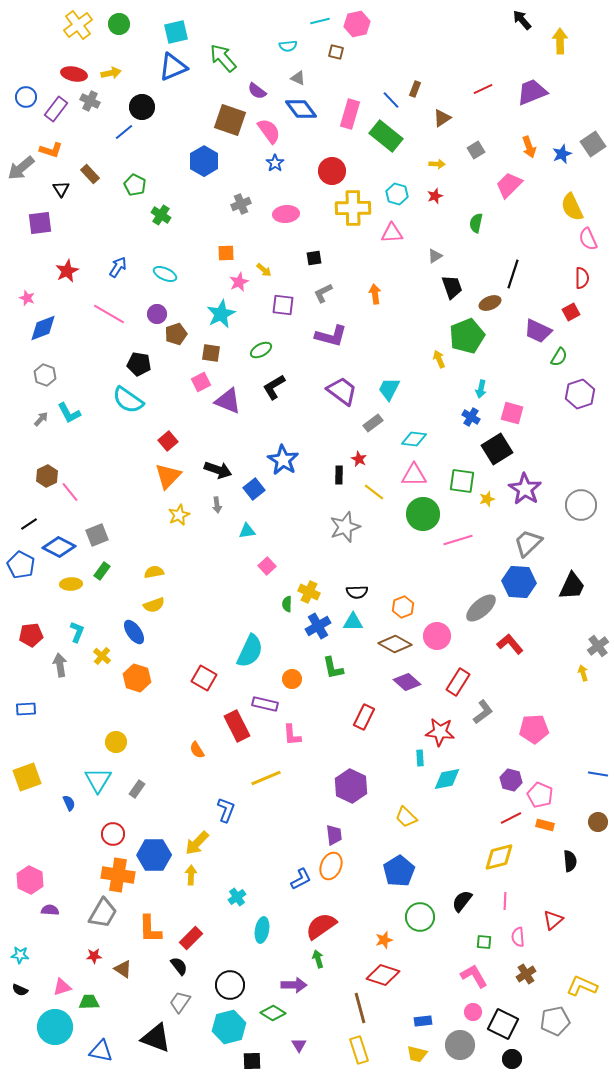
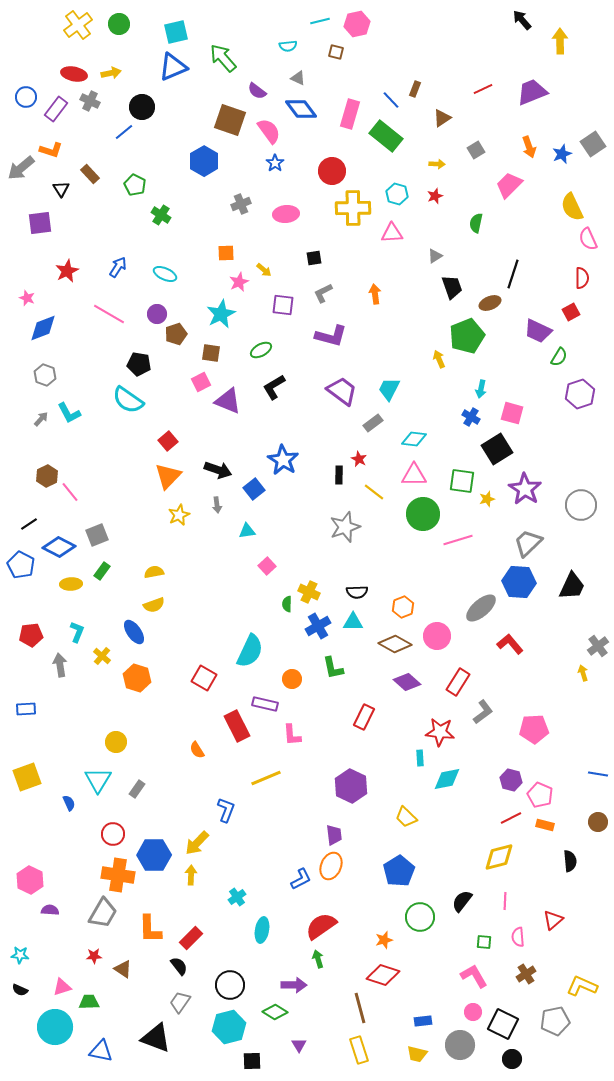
green diamond at (273, 1013): moved 2 px right, 1 px up
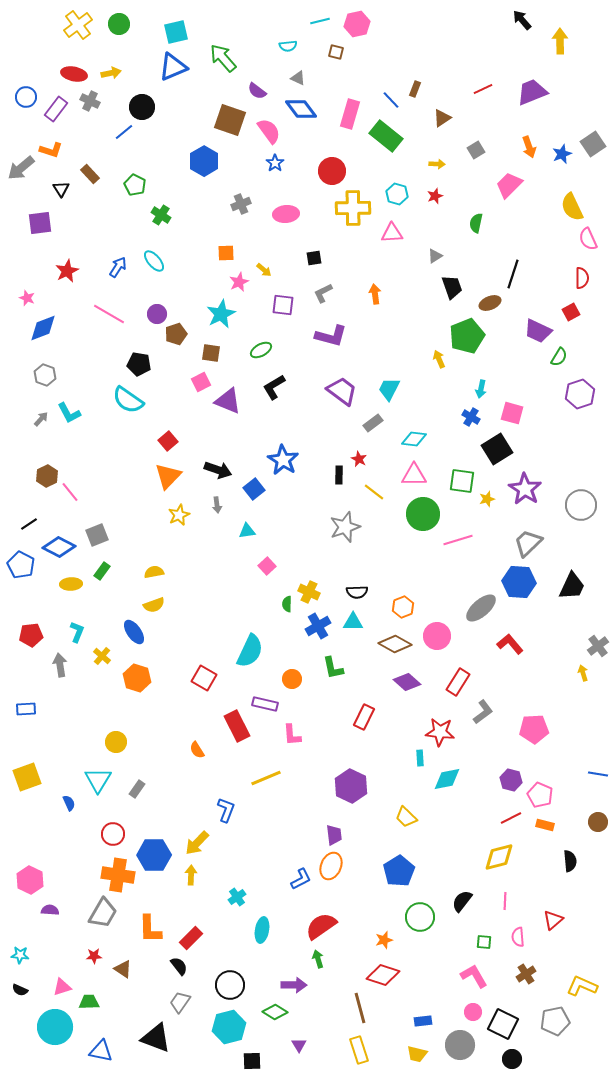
cyan ellipse at (165, 274): moved 11 px left, 13 px up; rotated 25 degrees clockwise
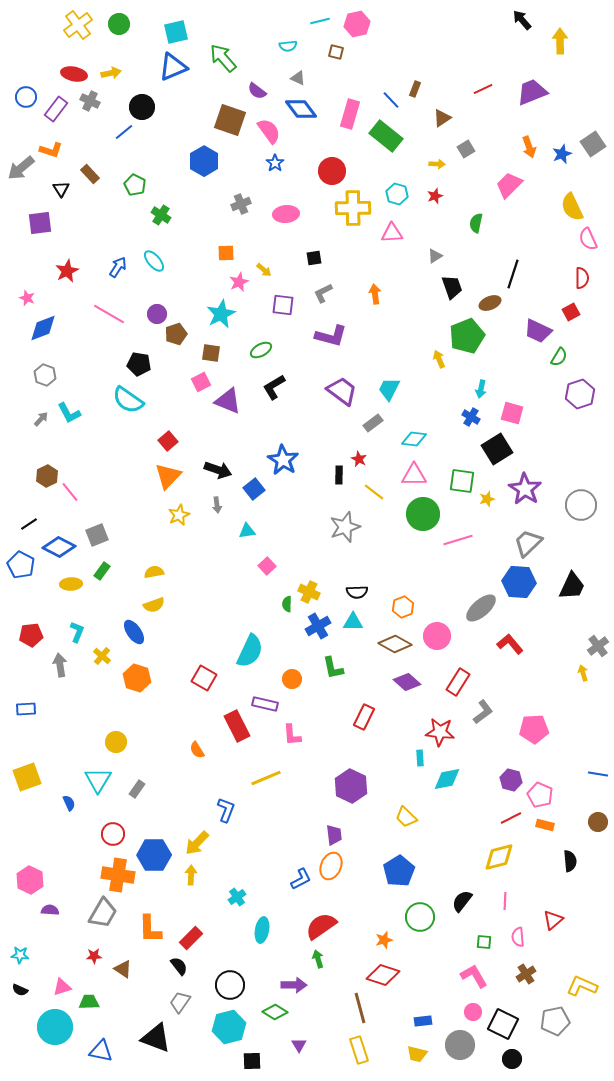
gray square at (476, 150): moved 10 px left, 1 px up
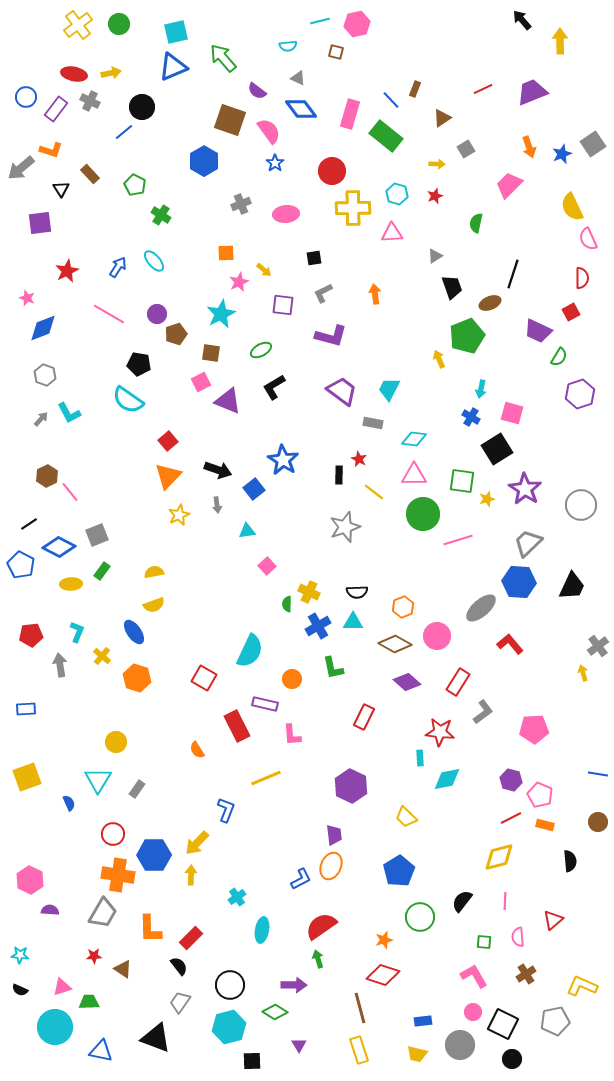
gray rectangle at (373, 423): rotated 48 degrees clockwise
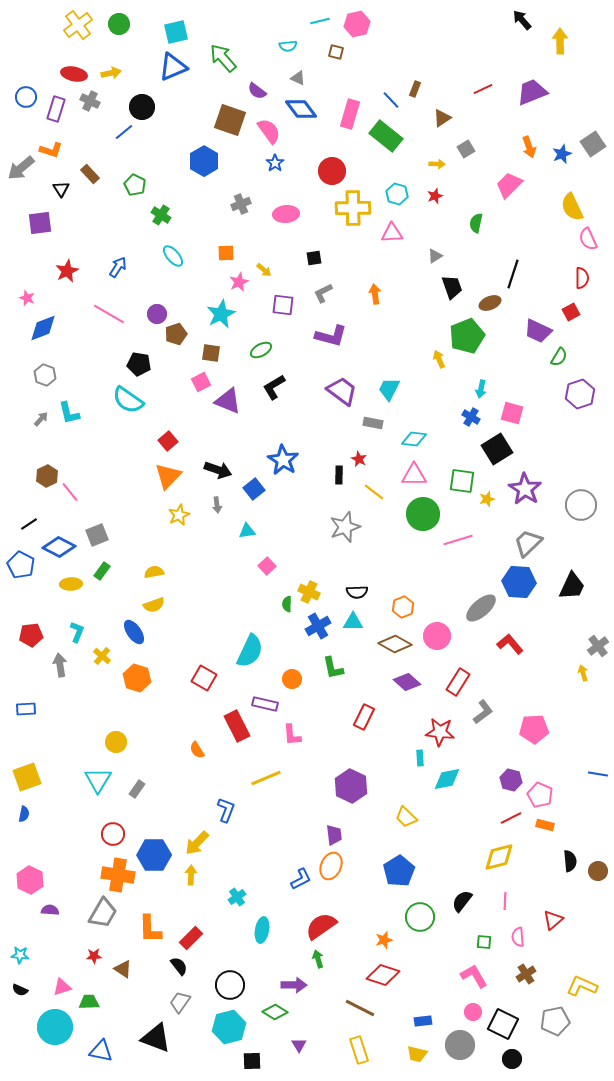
purple rectangle at (56, 109): rotated 20 degrees counterclockwise
cyan ellipse at (154, 261): moved 19 px right, 5 px up
cyan L-shape at (69, 413): rotated 15 degrees clockwise
blue semicircle at (69, 803): moved 45 px left, 11 px down; rotated 35 degrees clockwise
brown circle at (598, 822): moved 49 px down
brown line at (360, 1008): rotated 48 degrees counterclockwise
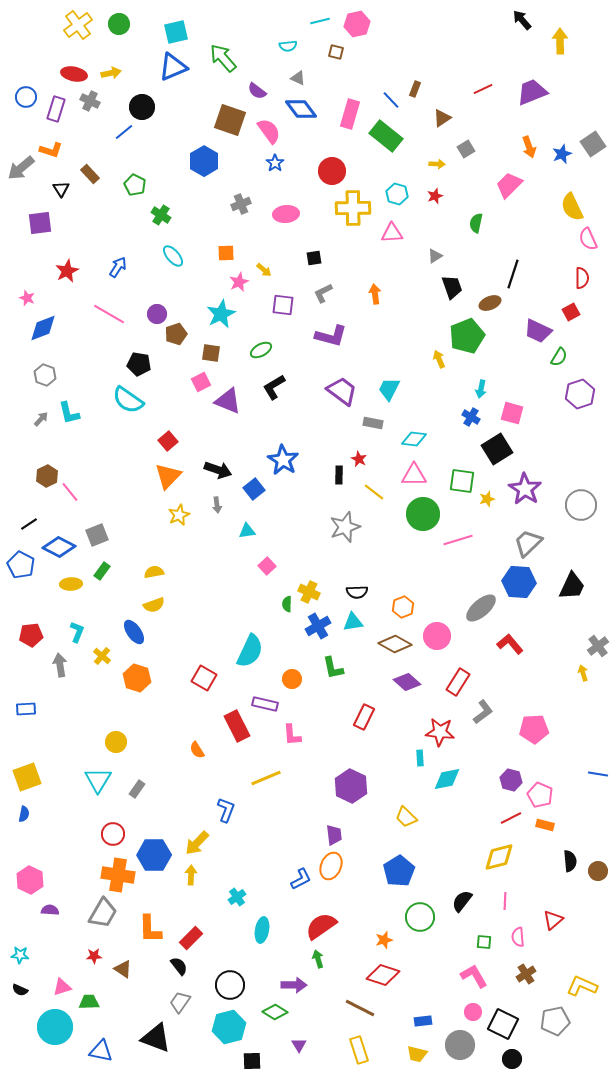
cyan triangle at (353, 622): rotated 10 degrees counterclockwise
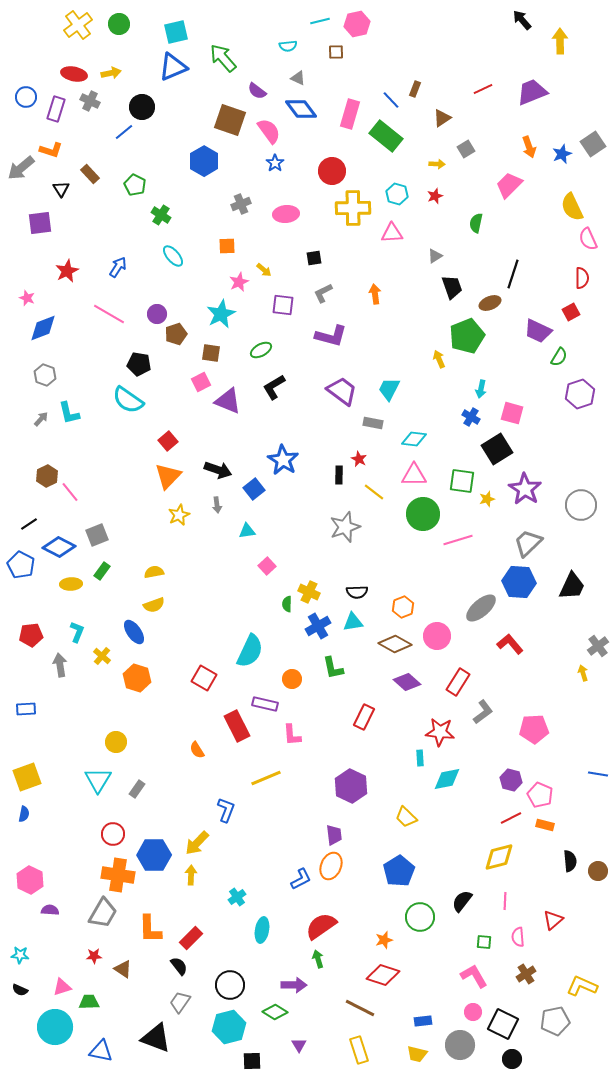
brown square at (336, 52): rotated 14 degrees counterclockwise
orange square at (226, 253): moved 1 px right, 7 px up
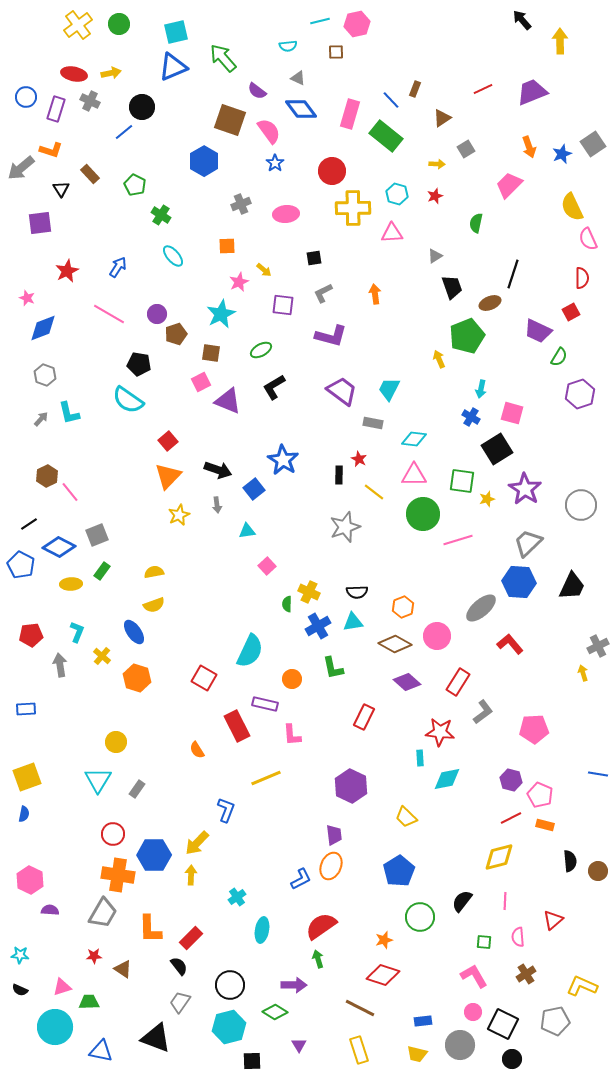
gray cross at (598, 646): rotated 10 degrees clockwise
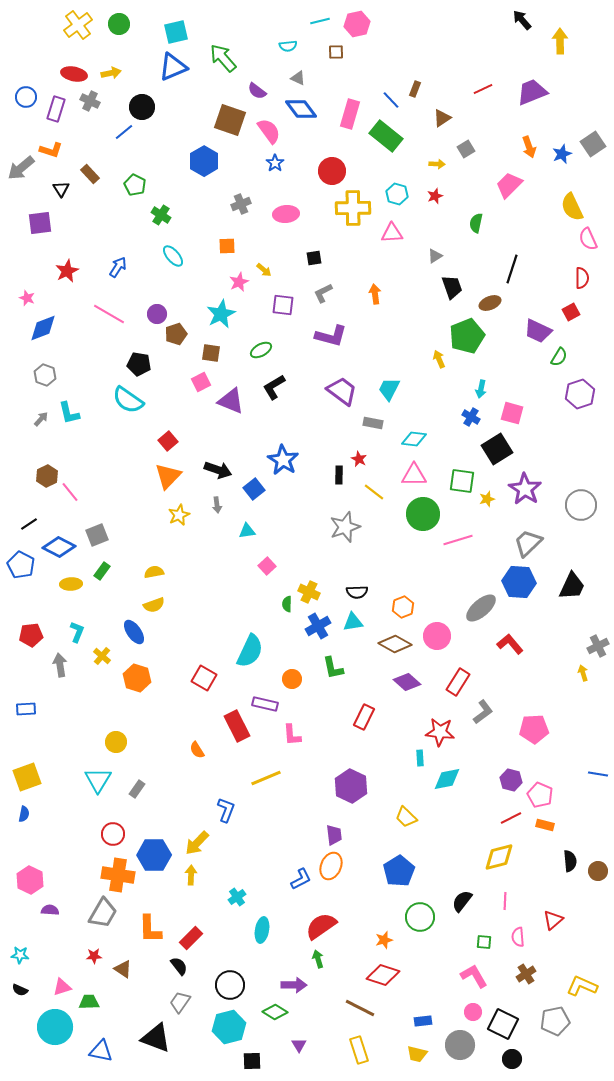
black line at (513, 274): moved 1 px left, 5 px up
purple triangle at (228, 401): moved 3 px right
